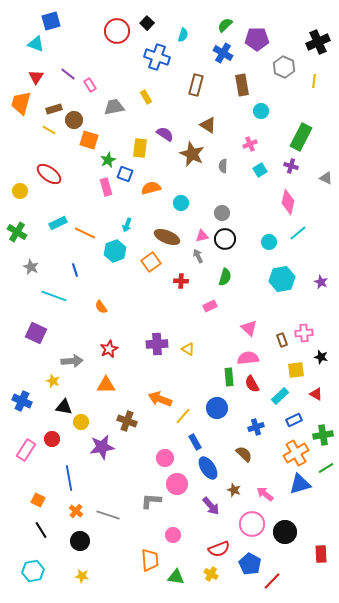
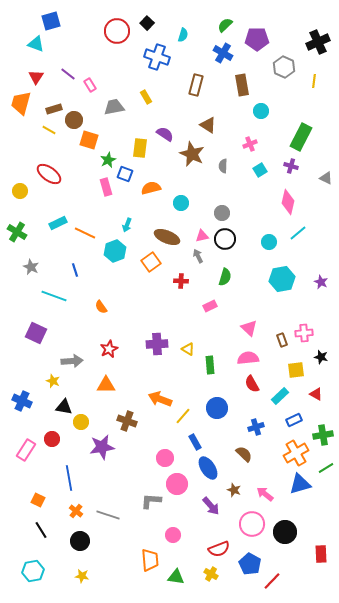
green rectangle at (229, 377): moved 19 px left, 12 px up
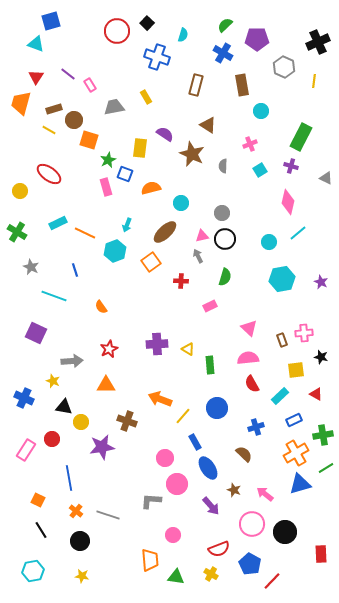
brown ellipse at (167, 237): moved 2 px left, 5 px up; rotated 65 degrees counterclockwise
blue cross at (22, 401): moved 2 px right, 3 px up
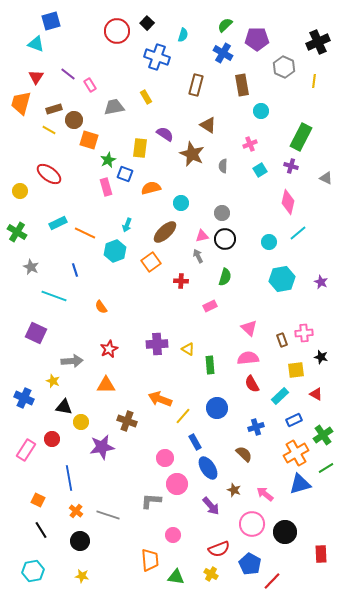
green cross at (323, 435): rotated 24 degrees counterclockwise
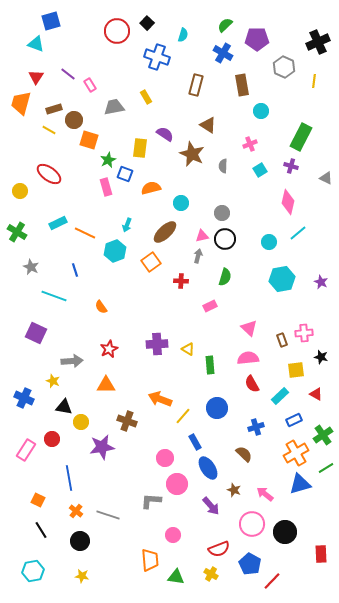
gray arrow at (198, 256): rotated 40 degrees clockwise
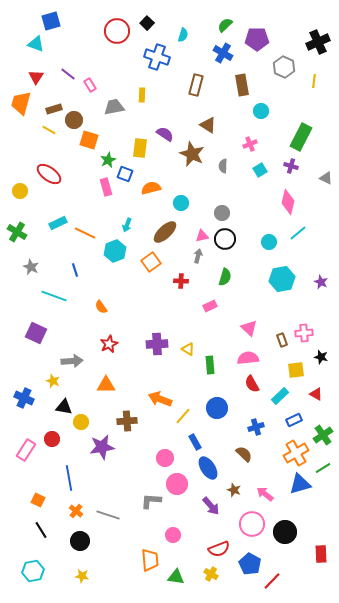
yellow rectangle at (146, 97): moved 4 px left, 2 px up; rotated 32 degrees clockwise
red star at (109, 349): moved 5 px up
brown cross at (127, 421): rotated 24 degrees counterclockwise
green line at (326, 468): moved 3 px left
